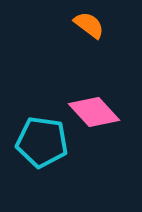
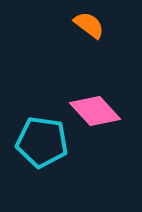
pink diamond: moved 1 px right, 1 px up
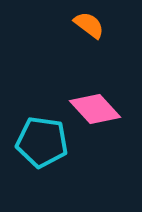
pink diamond: moved 2 px up
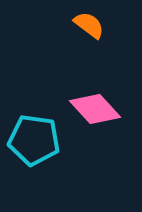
cyan pentagon: moved 8 px left, 2 px up
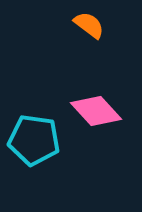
pink diamond: moved 1 px right, 2 px down
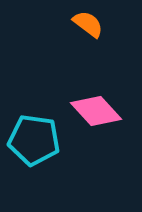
orange semicircle: moved 1 px left, 1 px up
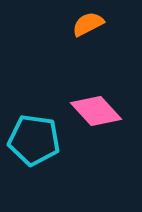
orange semicircle: rotated 64 degrees counterclockwise
